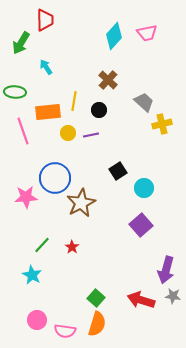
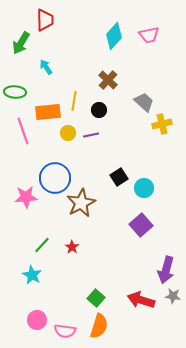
pink trapezoid: moved 2 px right, 2 px down
black square: moved 1 px right, 6 px down
orange semicircle: moved 2 px right, 2 px down
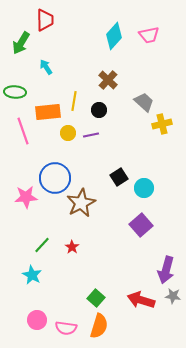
pink semicircle: moved 1 px right, 3 px up
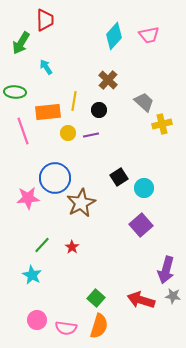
pink star: moved 2 px right, 1 px down
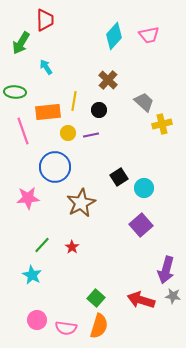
blue circle: moved 11 px up
